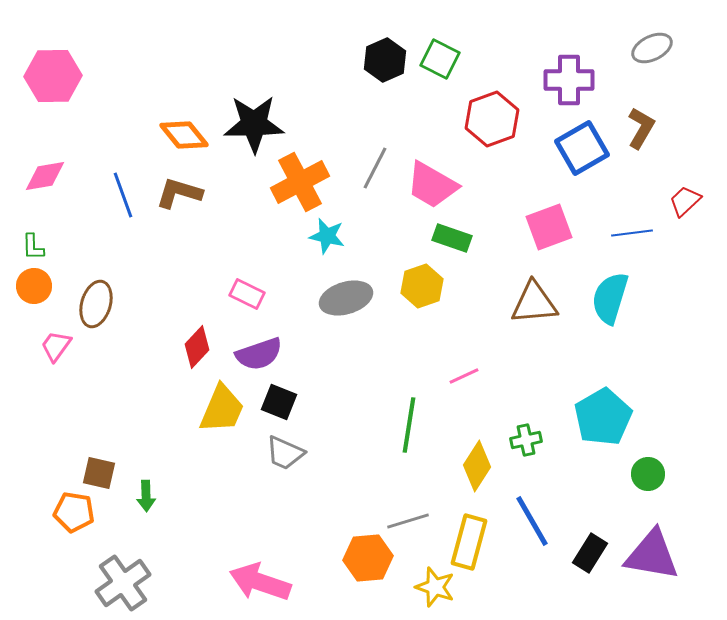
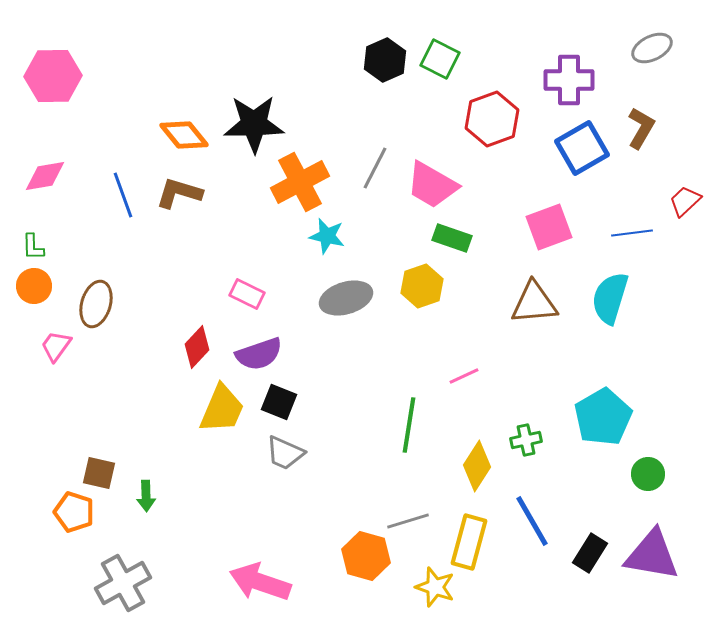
orange pentagon at (74, 512): rotated 9 degrees clockwise
orange hexagon at (368, 558): moved 2 px left, 2 px up; rotated 21 degrees clockwise
gray cross at (123, 583): rotated 6 degrees clockwise
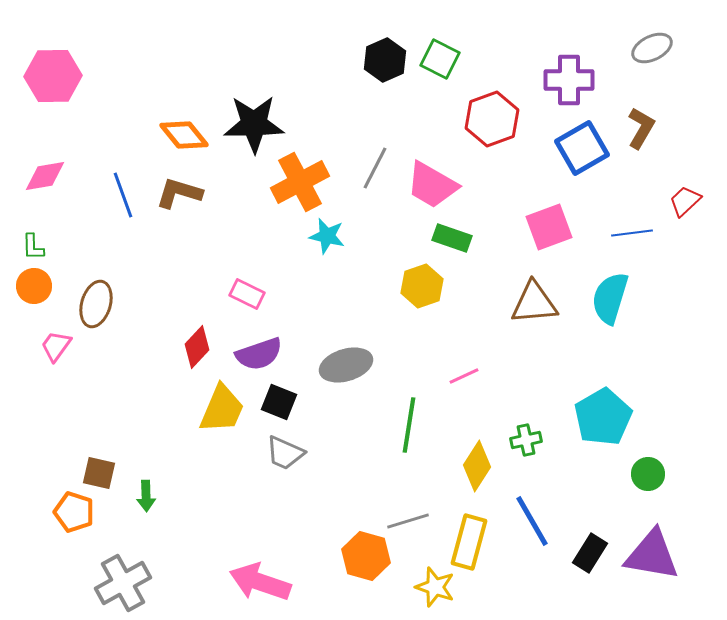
gray ellipse at (346, 298): moved 67 px down
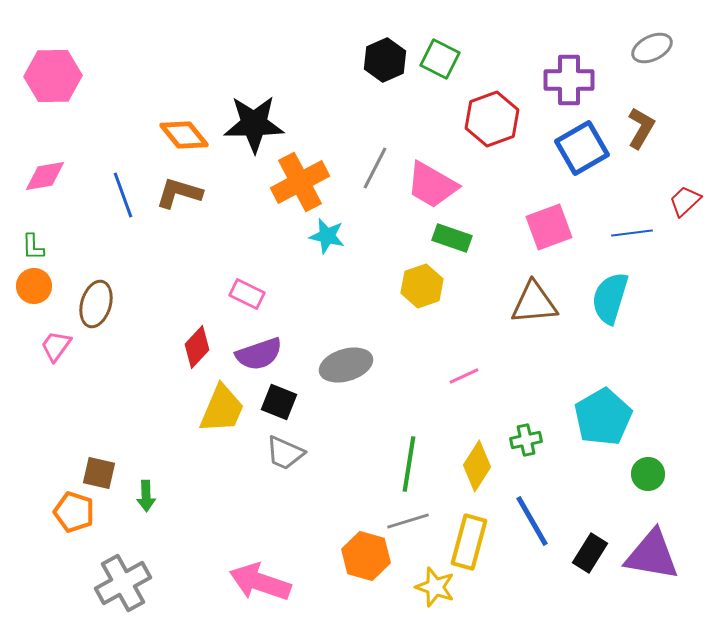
green line at (409, 425): moved 39 px down
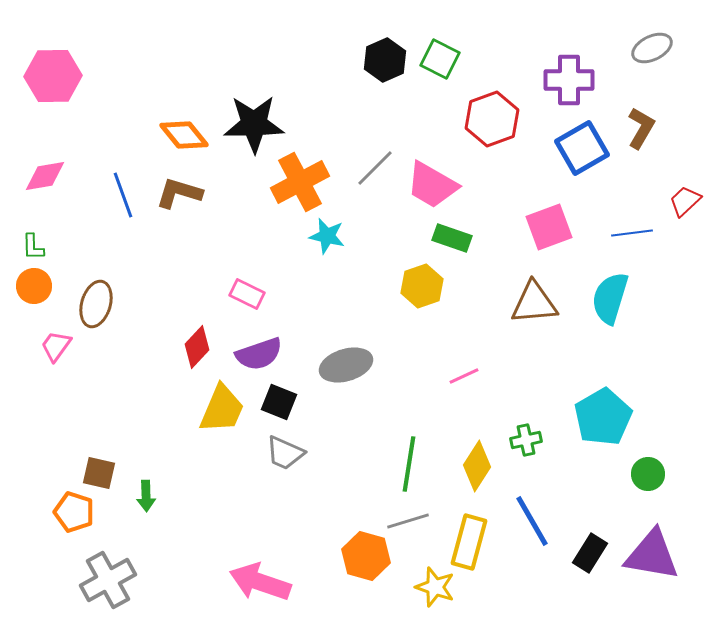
gray line at (375, 168): rotated 18 degrees clockwise
gray cross at (123, 583): moved 15 px left, 3 px up
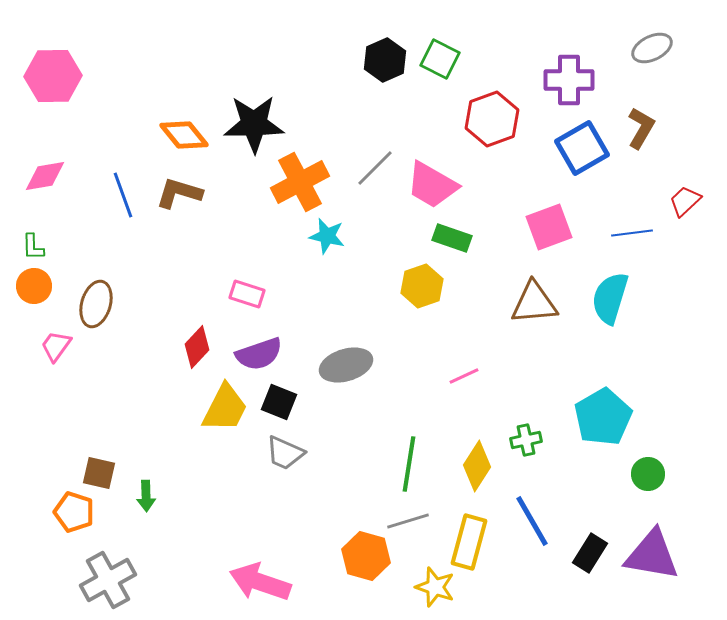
pink rectangle at (247, 294): rotated 8 degrees counterclockwise
yellow trapezoid at (222, 409): moved 3 px right, 1 px up; rotated 4 degrees clockwise
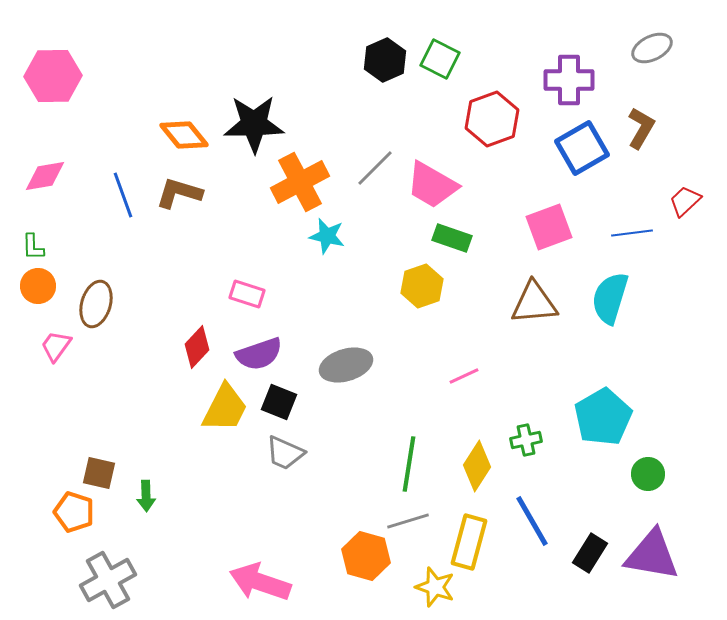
orange circle at (34, 286): moved 4 px right
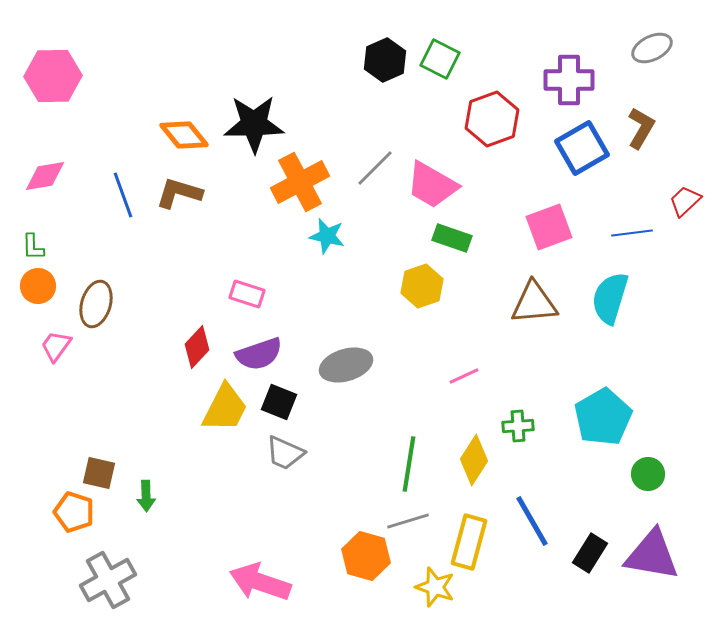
green cross at (526, 440): moved 8 px left, 14 px up; rotated 8 degrees clockwise
yellow diamond at (477, 466): moved 3 px left, 6 px up
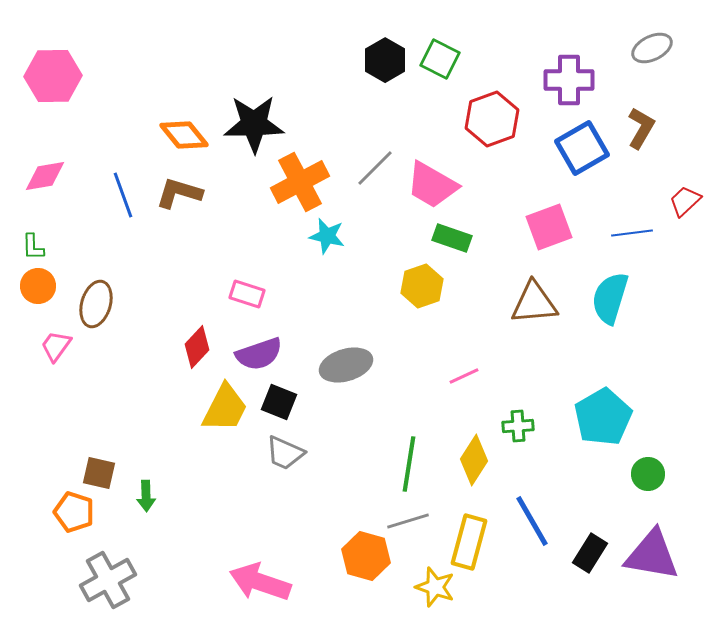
black hexagon at (385, 60): rotated 6 degrees counterclockwise
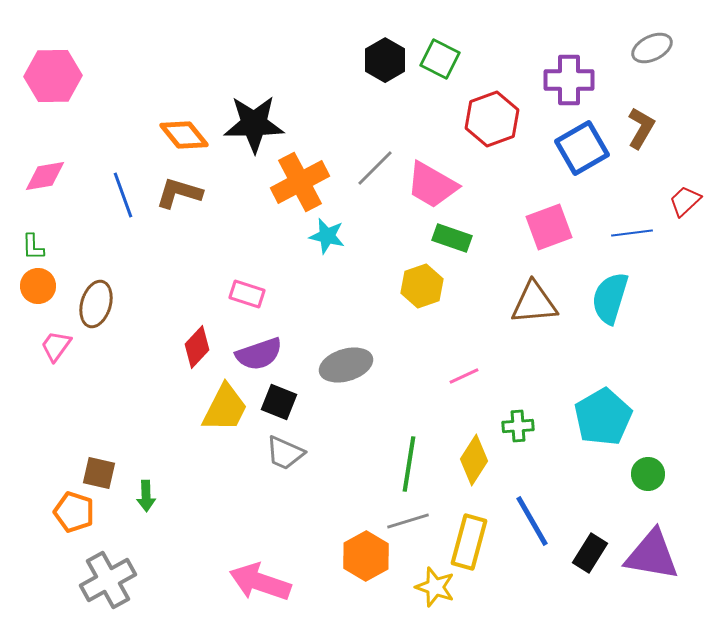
orange hexagon at (366, 556): rotated 15 degrees clockwise
